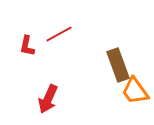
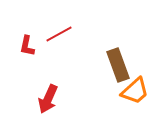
orange trapezoid: rotated 96 degrees counterclockwise
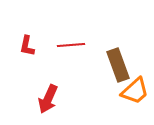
red line: moved 12 px right, 11 px down; rotated 24 degrees clockwise
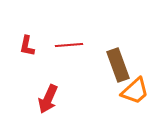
red line: moved 2 px left
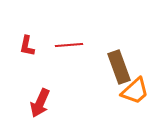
brown rectangle: moved 1 px right, 2 px down
red arrow: moved 8 px left, 4 px down
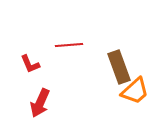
red L-shape: moved 3 px right, 18 px down; rotated 35 degrees counterclockwise
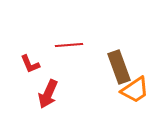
orange trapezoid: moved 1 px up; rotated 8 degrees clockwise
red arrow: moved 8 px right, 9 px up
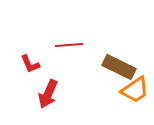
brown rectangle: rotated 44 degrees counterclockwise
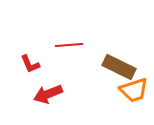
orange trapezoid: moved 1 px left; rotated 16 degrees clockwise
red arrow: rotated 44 degrees clockwise
